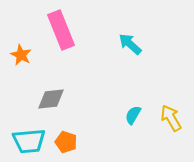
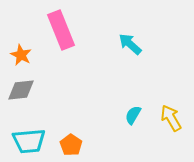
gray diamond: moved 30 px left, 9 px up
orange pentagon: moved 5 px right, 3 px down; rotated 15 degrees clockwise
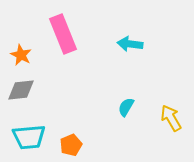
pink rectangle: moved 2 px right, 4 px down
cyan arrow: rotated 35 degrees counterclockwise
cyan semicircle: moved 7 px left, 8 px up
cyan trapezoid: moved 4 px up
orange pentagon: rotated 15 degrees clockwise
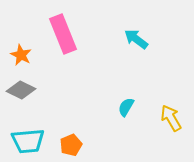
cyan arrow: moved 6 px right, 5 px up; rotated 30 degrees clockwise
gray diamond: rotated 32 degrees clockwise
cyan trapezoid: moved 1 px left, 4 px down
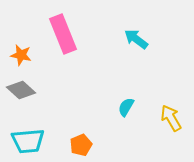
orange star: rotated 15 degrees counterclockwise
gray diamond: rotated 16 degrees clockwise
orange pentagon: moved 10 px right
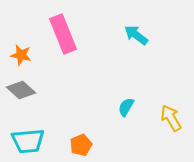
cyan arrow: moved 4 px up
